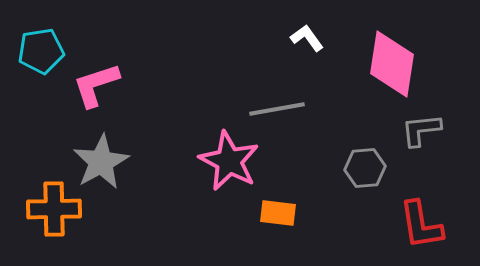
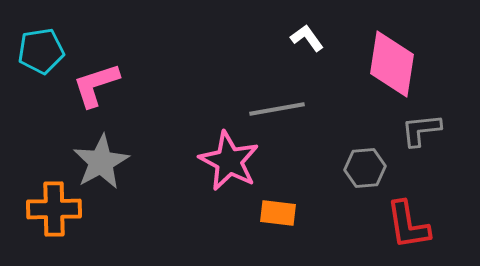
red L-shape: moved 13 px left
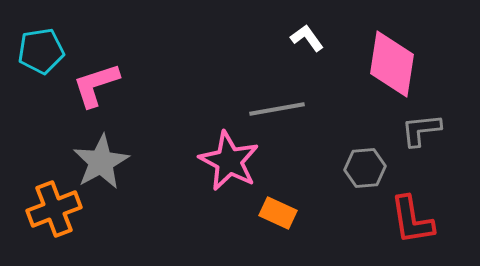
orange cross: rotated 20 degrees counterclockwise
orange rectangle: rotated 18 degrees clockwise
red L-shape: moved 4 px right, 5 px up
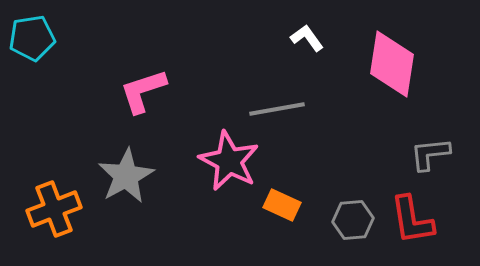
cyan pentagon: moved 9 px left, 13 px up
pink L-shape: moved 47 px right, 6 px down
gray L-shape: moved 9 px right, 24 px down
gray star: moved 25 px right, 14 px down
gray hexagon: moved 12 px left, 52 px down
orange rectangle: moved 4 px right, 8 px up
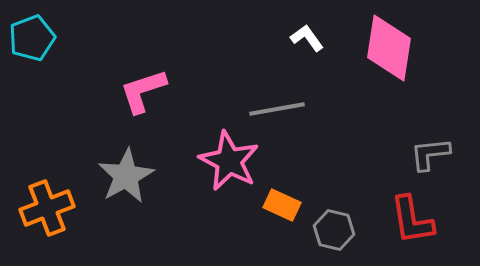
cyan pentagon: rotated 12 degrees counterclockwise
pink diamond: moved 3 px left, 16 px up
orange cross: moved 7 px left, 1 px up
gray hexagon: moved 19 px left, 10 px down; rotated 18 degrees clockwise
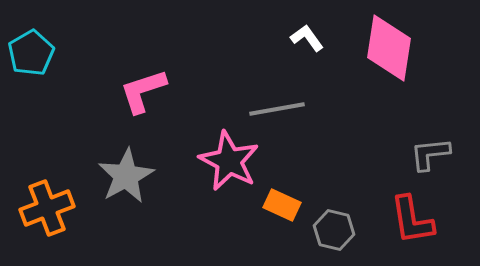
cyan pentagon: moved 1 px left, 15 px down; rotated 9 degrees counterclockwise
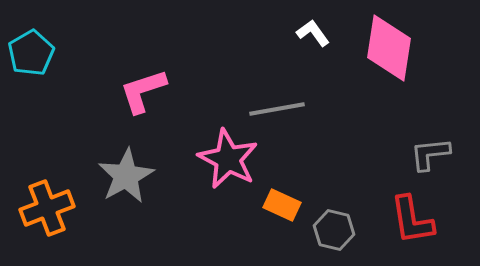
white L-shape: moved 6 px right, 5 px up
pink star: moved 1 px left, 2 px up
